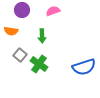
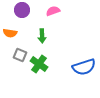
orange semicircle: moved 1 px left, 2 px down
gray square: rotated 16 degrees counterclockwise
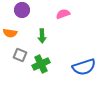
pink semicircle: moved 10 px right, 3 px down
green cross: moved 2 px right; rotated 30 degrees clockwise
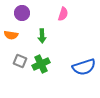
purple circle: moved 3 px down
pink semicircle: rotated 128 degrees clockwise
orange semicircle: moved 1 px right, 2 px down
gray square: moved 6 px down
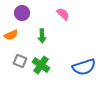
pink semicircle: rotated 64 degrees counterclockwise
orange semicircle: rotated 32 degrees counterclockwise
green cross: moved 1 px down; rotated 30 degrees counterclockwise
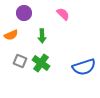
purple circle: moved 2 px right
green cross: moved 2 px up
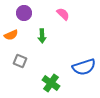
green cross: moved 10 px right, 20 px down
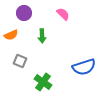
green cross: moved 8 px left, 1 px up
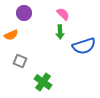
green arrow: moved 18 px right, 4 px up
blue semicircle: moved 21 px up
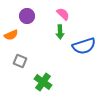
purple circle: moved 3 px right, 3 px down
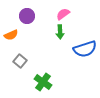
pink semicircle: rotated 80 degrees counterclockwise
blue semicircle: moved 1 px right, 3 px down
gray square: rotated 16 degrees clockwise
